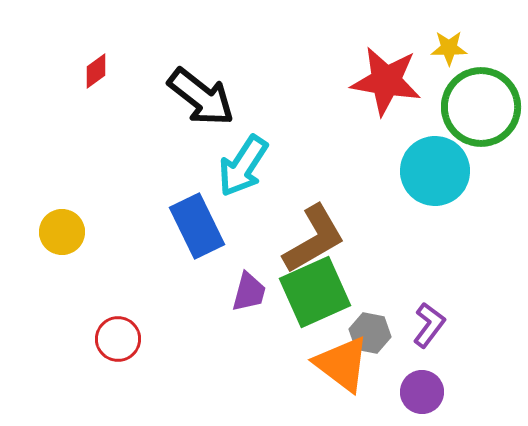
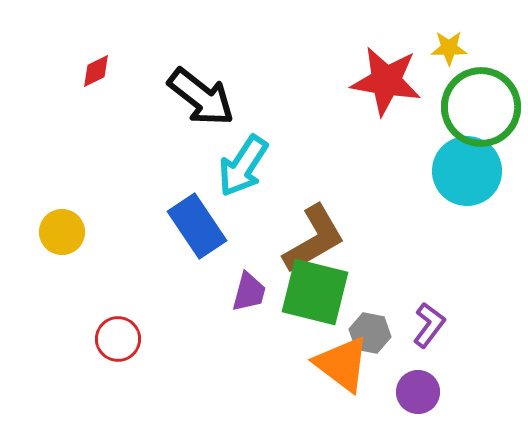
red diamond: rotated 9 degrees clockwise
cyan circle: moved 32 px right
blue rectangle: rotated 8 degrees counterclockwise
green square: rotated 38 degrees clockwise
purple circle: moved 4 px left
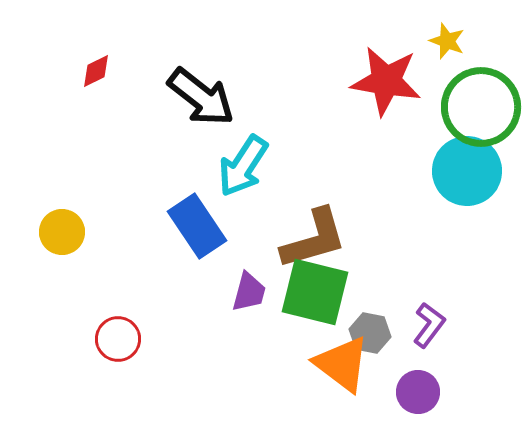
yellow star: moved 2 px left, 7 px up; rotated 21 degrees clockwise
brown L-shape: rotated 14 degrees clockwise
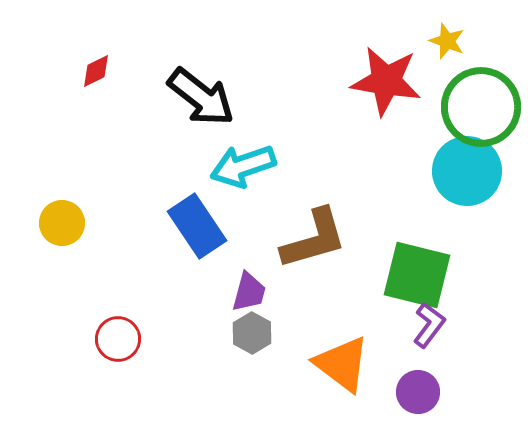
cyan arrow: rotated 38 degrees clockwise
yellow circle: moved 9 px up
green square: moved 102 px right, 17 px up
gray hexagon: moved 118 px left; rotated 18 degrees clockwise
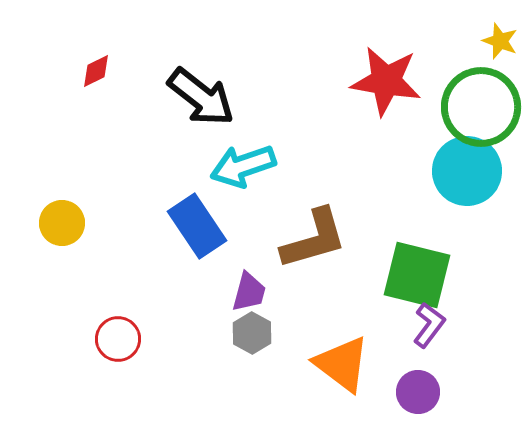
yellow star: moved 53 px right
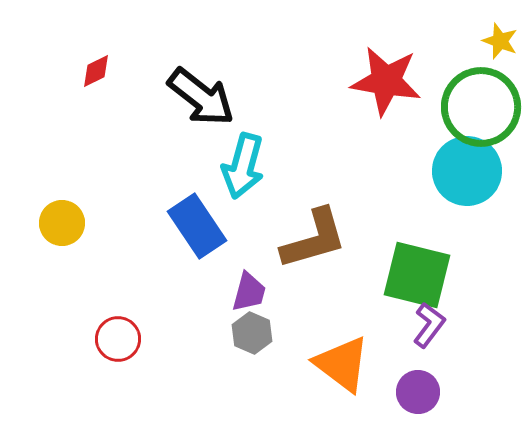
cyan arrow: rotated 56 degrees counterclockwise
gray hexagon: rotated 6 degrees counterclockwise
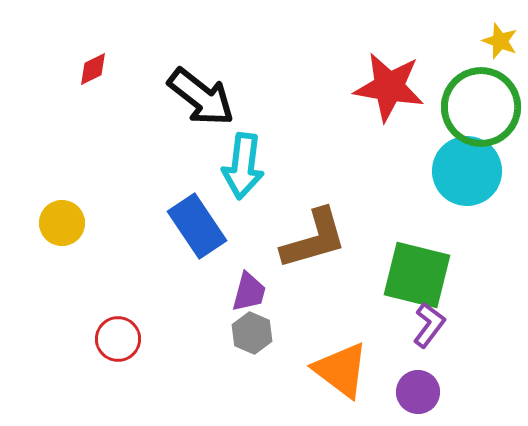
red diamond: moved 3 px left, 2 px up
red star: moved 3 px right, 6 px down
cyan arrow: rotated 8 degrees counterclockwise
orange triangle: moved 1 px left, 6 px down
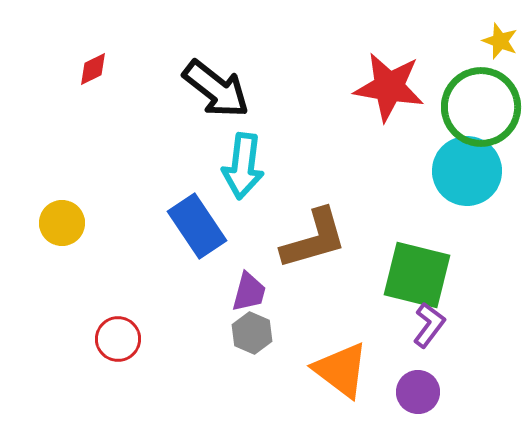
black arrow: moved 15 px right, 8 px up
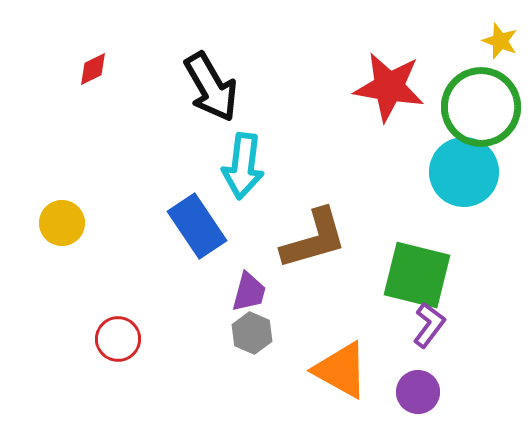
black arrow: moved 5 px left, 2 px up; rotated 22 degrees clockwise
cyan circle: moved 3 px left, 1 px down
orange triangle: rotated 8 degrees counterclockwise
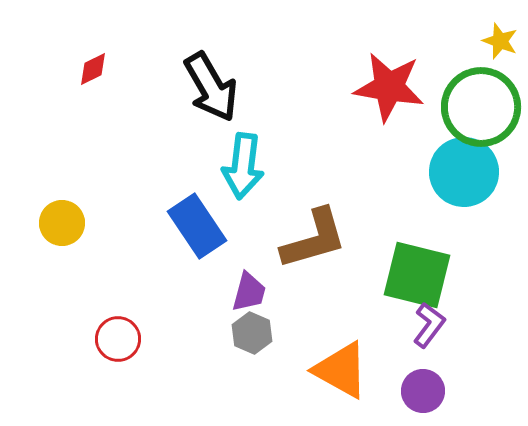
purple circle: moved 5 px right, 1 px up
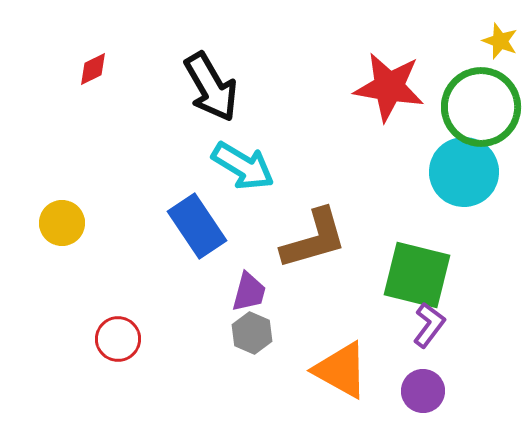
cyan arrow: rotated 66 degrees counterclockwise
